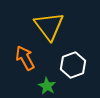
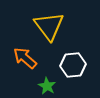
orange arrow: rotated 20 degrees counterclockwise
white hexagon: rotated 15 degrees clockwise
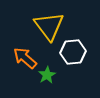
white hexagon: moved 13 px up
green star: moved 11 px up; rotated 12 degrees clockwise
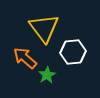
yellow triangle: moved 5 px left, 2 px down
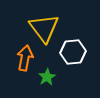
orange arrow: rotated 60 degrees clockwise
green star: moved 2 px down
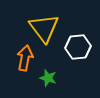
white hexagon: moved 5 px right, 5 px up
green star: moved 1 px right, 1 px down; rotated 24 degrees counterclockwise
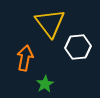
yellow triangle: moved 6 px right, 5 px up
green star: moved 3 px left, 6 px down; rotated 24 degrees clockwise
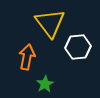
orange arrow: moved 2 px right, 1 px up
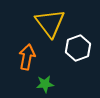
white hexagon: moved 1 px down; rotated 15 degrees counterclockwise
green star: rotated 24 degrees clockwise
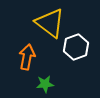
yellow triangle: rotated 16 degrees counterclockwise
white hexagon: moved 2 px left, 1 px up
